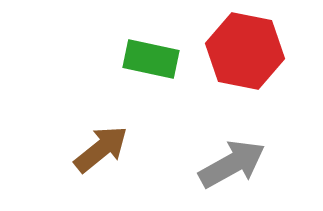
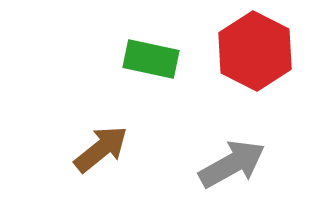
red hexagon: moved 10 px right; rotated 16 degrees clockwise
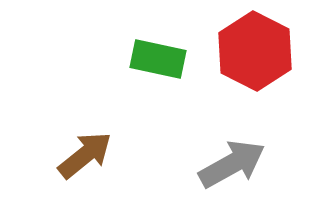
green rectangle: moved 7 px right
brown arrow: moved 16 px left, 6 px down
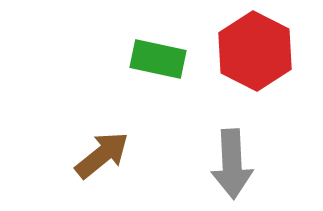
brown arrow: moved 17 px right
gray arrow: rotated 116 degrees clockwise
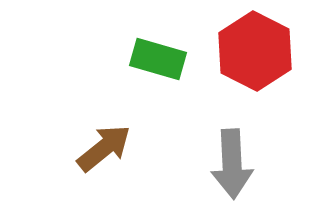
green rectangle: rotated 4 degrees clockwise
brown arrow: moved 2 px right, 7 px up
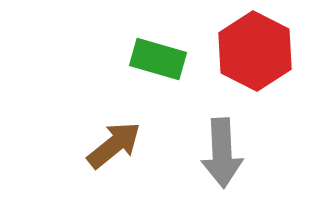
brown arrow: moved 10 px right, 3 px up
gray arrow: moved 10 px left, 11 px up
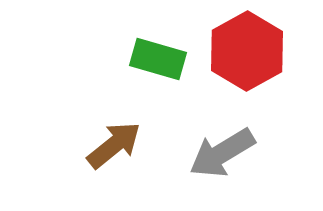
red hexagon: moved 8 px left; rotated 4 degrees clockwise
gray arrow: rotated 62 degrees clockwise
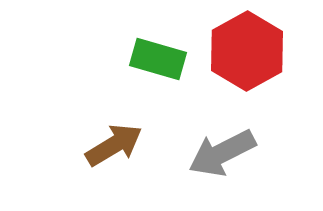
brown arrow: rotated 8 degrees clockwise
gray arrow: rotated 4 degrees clockwise
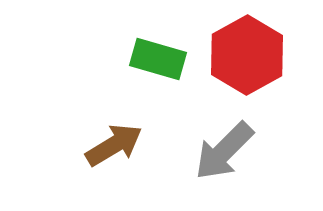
red hexagon: moved 4 px down
gray arrow: moved 2 px right, 2 px up; rotated 18 degrees counterclockwise
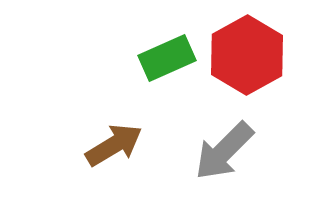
green rectangle: moved 9 px right, 1 px up; rotated 40 degrees counterclockwise
